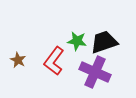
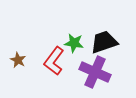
green star: moved 3 px left, 2 px down
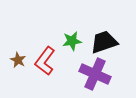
green star: moved 2 px left, 2 px up; rotated 18 degrees counterclockwise
red L-shape: moved 9 px left
purple cross: moved 2 px down
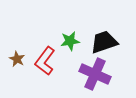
green star: moved 2 px left
brown star: moved 1 px left, 1 px up
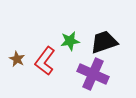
purple cross: moved 2 px left
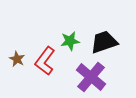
purple cross: moved 2 px left, 3 px down; rotated 16 degrees clockwise
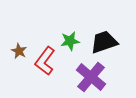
brown star: moved 2 px right, 8 px up
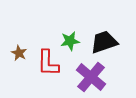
brown star: moved 2 px down
red L-shape: moved 3 px right, 2 px down; rotated 36 degrees counterclockwise
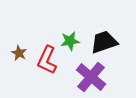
red L-shape: moved 1 px left, 3 px up; rotated 24 degrees clockwise
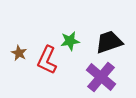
black trapezoid: moved 5 px right
purple cross: moved 10 px right
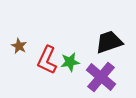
green star: moved 21 px down
brown star: moved 7 px up
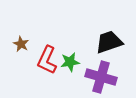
brown star: moved 2 px right, 2 px up
purple cross: rotated 24 degrees counterclockwise
